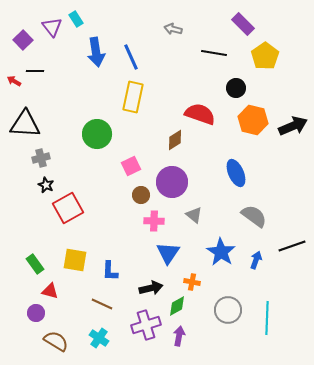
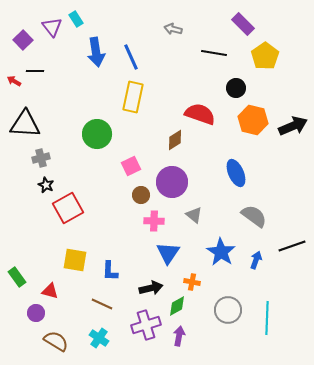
green rectangle at (35, 264): moved 18 px left, 13 px down
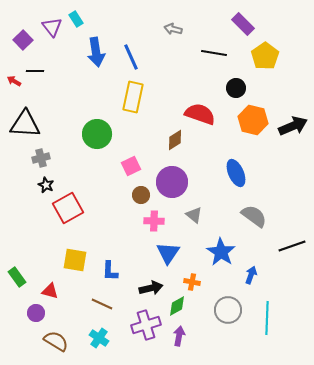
blue arrow at (256, 260): moved 5 px left, 15 px down
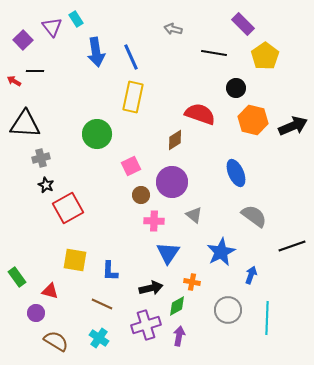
blue star at (221, 252): rotated 12 degrees clockwise
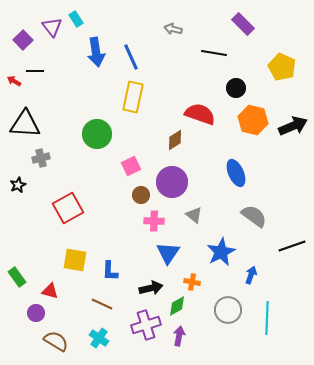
yellow pentagon at (265, 56): moved 17 px right, 11 px down; rotated 12 degrees counterclockwise
black star at (46, 185): moved 28 px left; rotated 21 degrees clockwise
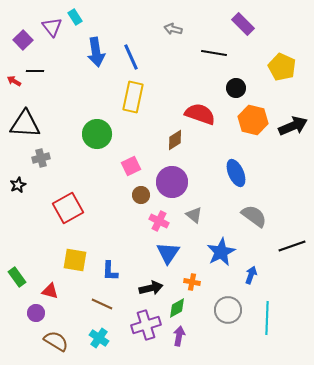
cyan rectangle at (76, 19): moved 1 px left, 2 px up
pink cross at (154, 221): moved 5 px right; rotated 24 degrees clockwise
green diamond at (177, 306): moved 2 px down
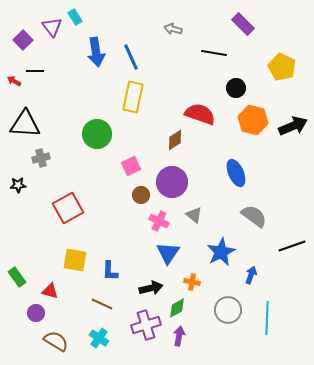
black star at (18, 185): rotated 21 degrees clockwise
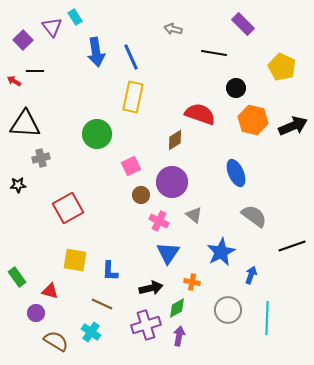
cyan cross at (99, 338): moved 8 px left, 6 px up
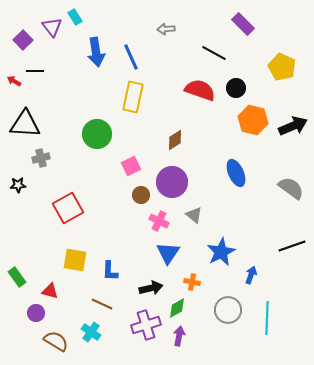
gray arrow at (173, 29): moved 7 px left; rotated 18 degrees counterclockwise
black line at (214, 53): rotated 20 degrees clockwise
red semicircle at (200, 114): moved 24 px up
gray semicircle at (254, 216): moved 37 px right, 28 px up
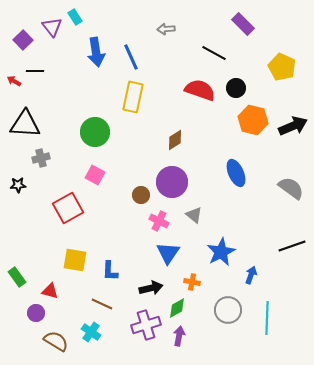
green circle at (97, 134): moved 2 px left, 2 px up
pink square at (131, 166): moved 36 px left, 9 px down; rotated 36 degrees counterclockwise
